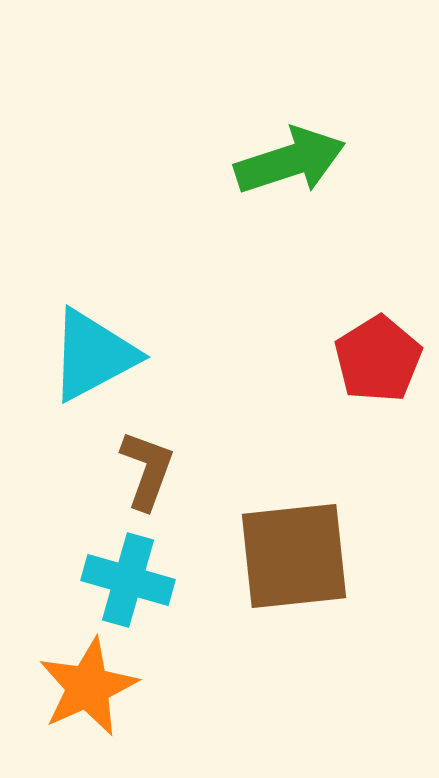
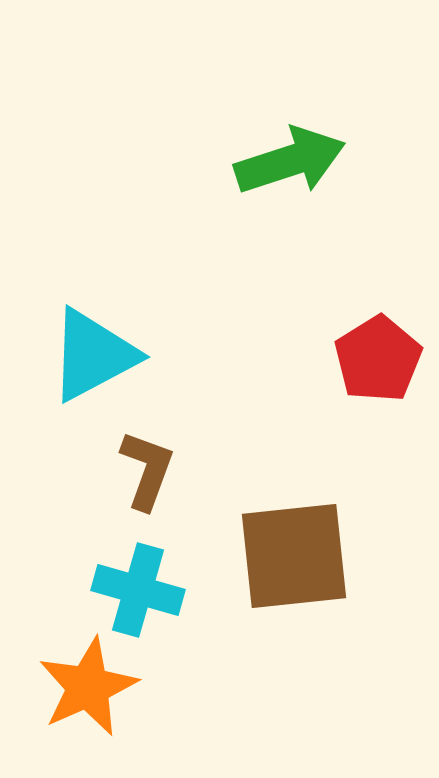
cyan cross: moved 10 px right, 10 px down
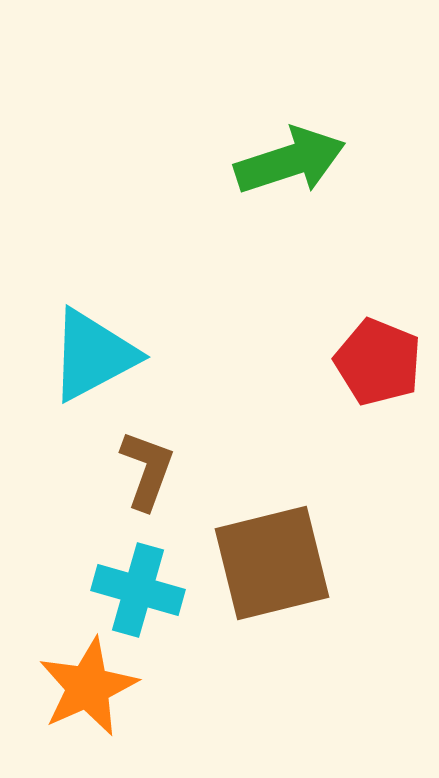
red pentagon: moved 3 px down; rotated 18 degrees counterclockwise
brown square: moved 22 px left, 7 px down; rotated 8 degrees counterclockwise
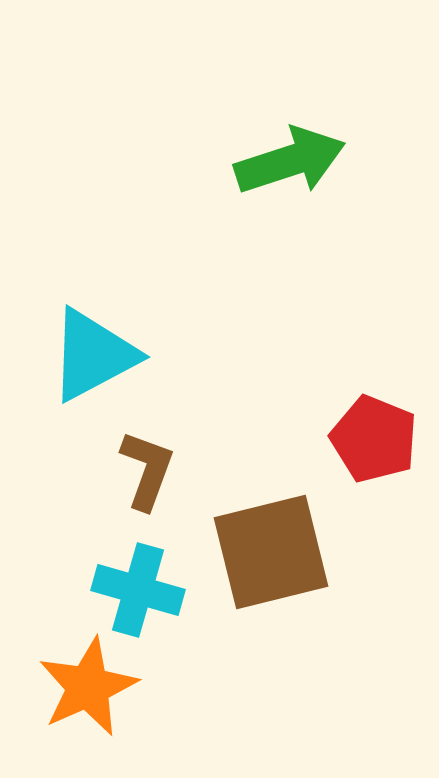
red pentagon: moved 4 px left, 77 px down
brown square: moved 1 px left, 11 px up
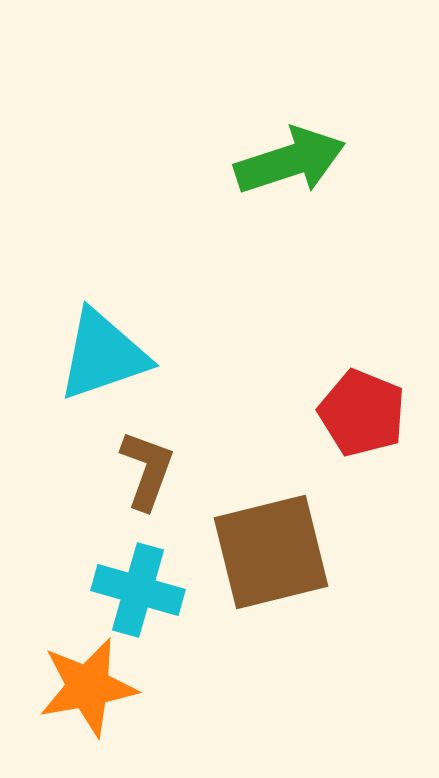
cyan triangle: moved 10 px right; rotated 9 degrees clockwise
red pentagon: moved 12 px left, 26 px up
orange star: rotated 14 degrees clockwise
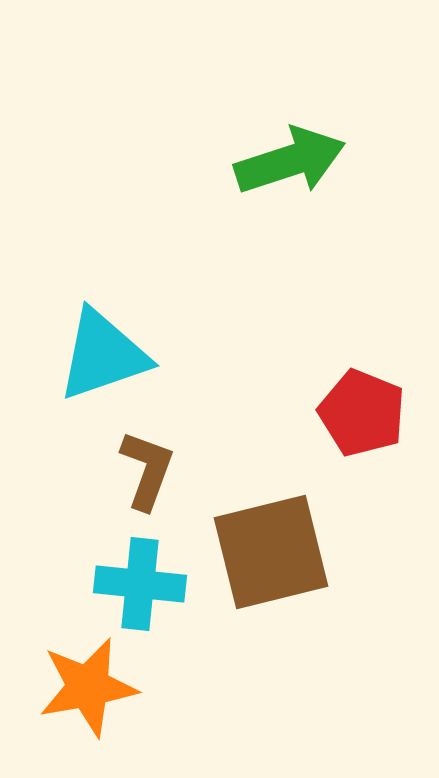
cyan cross: moved 2 px right, 6 px up; rotated 10 degrees counterclockwise
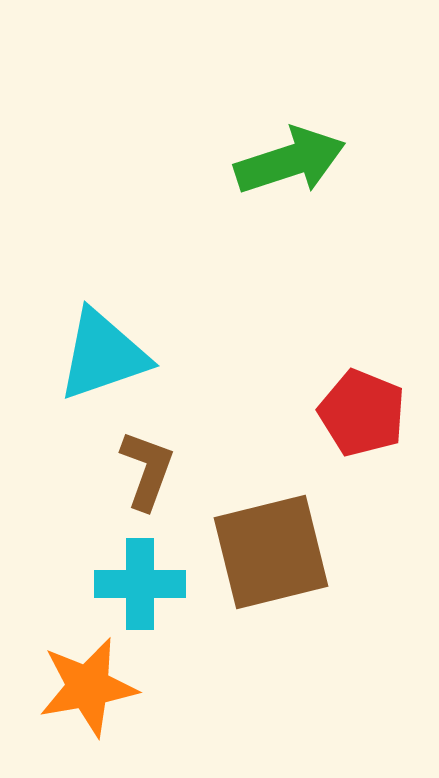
cyan cross: rotated 6 degrees counterclockwise
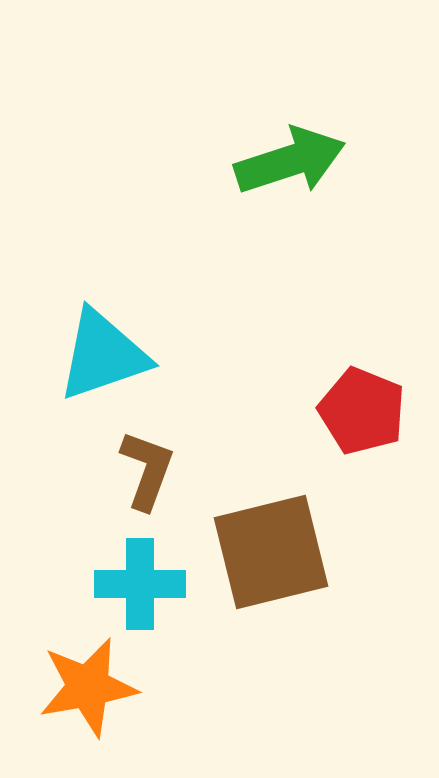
red pentagon: moved 2 px up
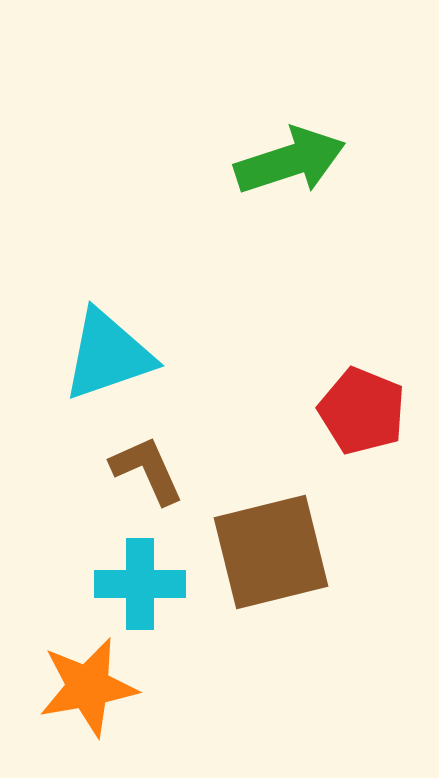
cyan triangle: moved 5 px right
brown L-shape: rotated 44 degrees counterclockwise
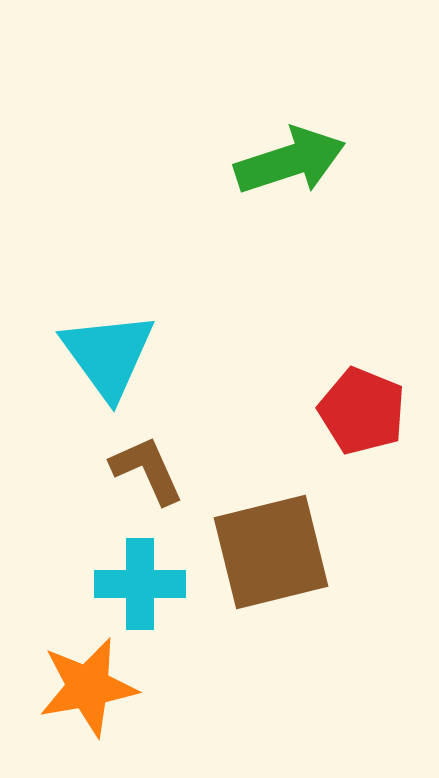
cyan triangle: rotated 47 degrees counterclockwise
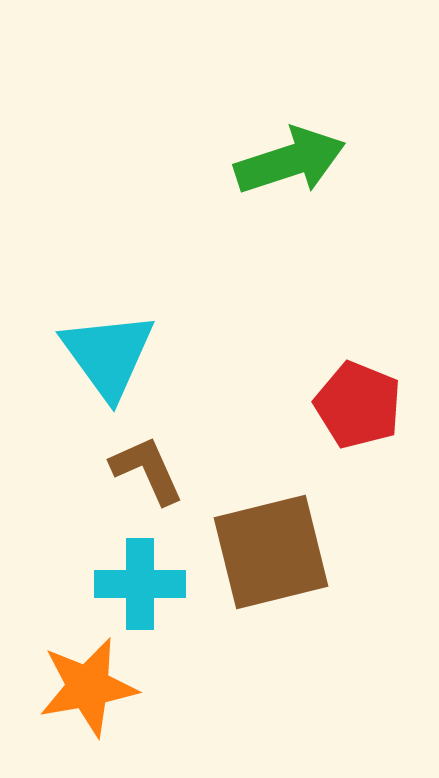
red pentagon: moved 4 px left, 6 px up
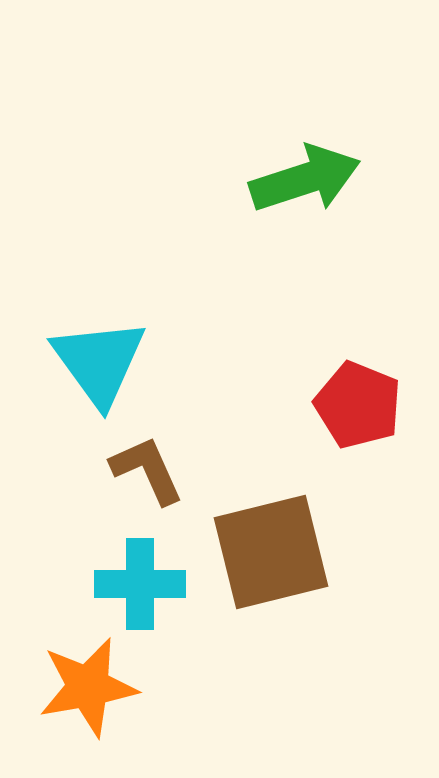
green arrow: moved 15 px right, 18 px down
cyan triangle: moved 9 px left, 7 px down
